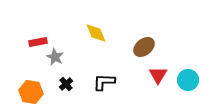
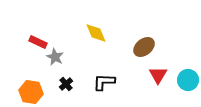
red rectangle: rotated 36 degrees clockwise
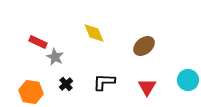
yellow diamond: moved 2 px left
brown ellipse: moved 1 px up
red triangle: moved 11 px left, 12 px down
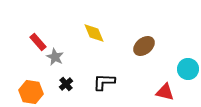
red rectangle: rotated 24 degrees clockwise
cyan circle: moved 11 px up
red triangle: moved 18 px right, 5 px down; rotated 48 degrees counterclockwise
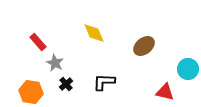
gray star: moved 6 px down
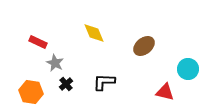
red rectangle: rotated 24 degrees counterclockwise
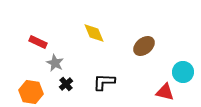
cyan circle: moved 5 px left, 3 px down
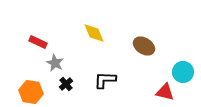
brown ellipse: rotated 70 degrees clockwise
black L-shape: moved 1 px right, 2 px up
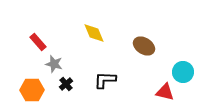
red rectangle: rotated 24 degrees clockwise
gray star: moved 1 px left, 1 px down; rotated 12 degrees counterclockwise
orange hexagon: moved 1 px right, 2 px up; rotated 10 degrees counterclockwise
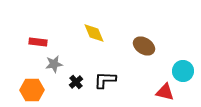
red rectangle: rotated 42 degrees counterclockwise
gray star: rotated 24 degrees counterclockwise
cyan circle: moved 1 px up
black cross: moved 10 px right, 2 px up
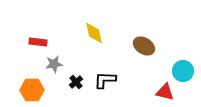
yellow diamond: rotated 10 degrees clockwise
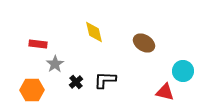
yellow diamond: moved 1 px up
red rectangle: moved 2 px down
brown ellipse: moved 3 px up
gray star: moved 1 px right; rotated 24 degrees counterclockwise
